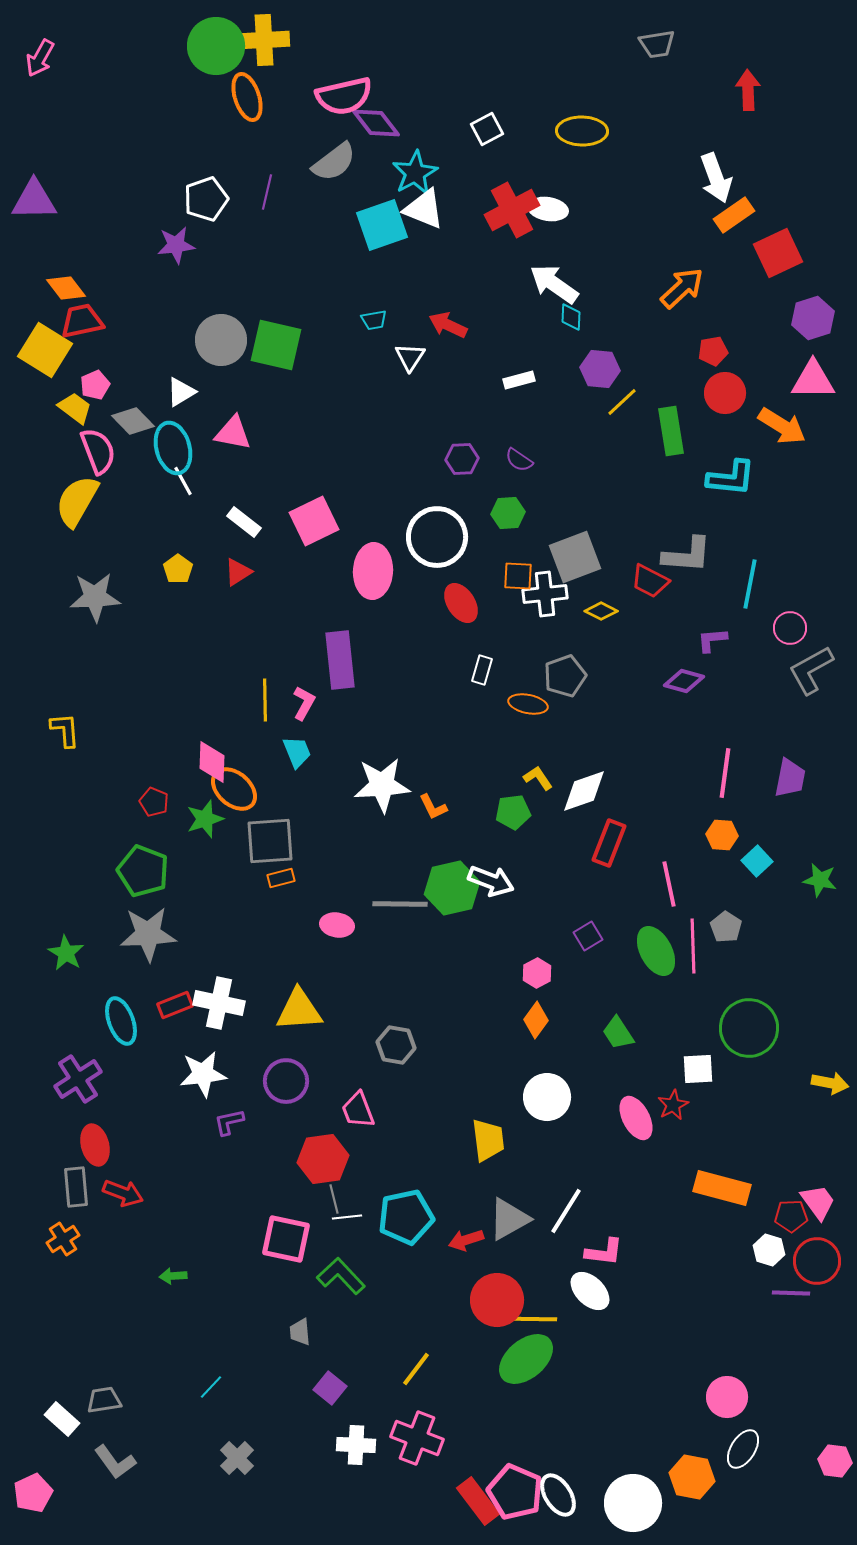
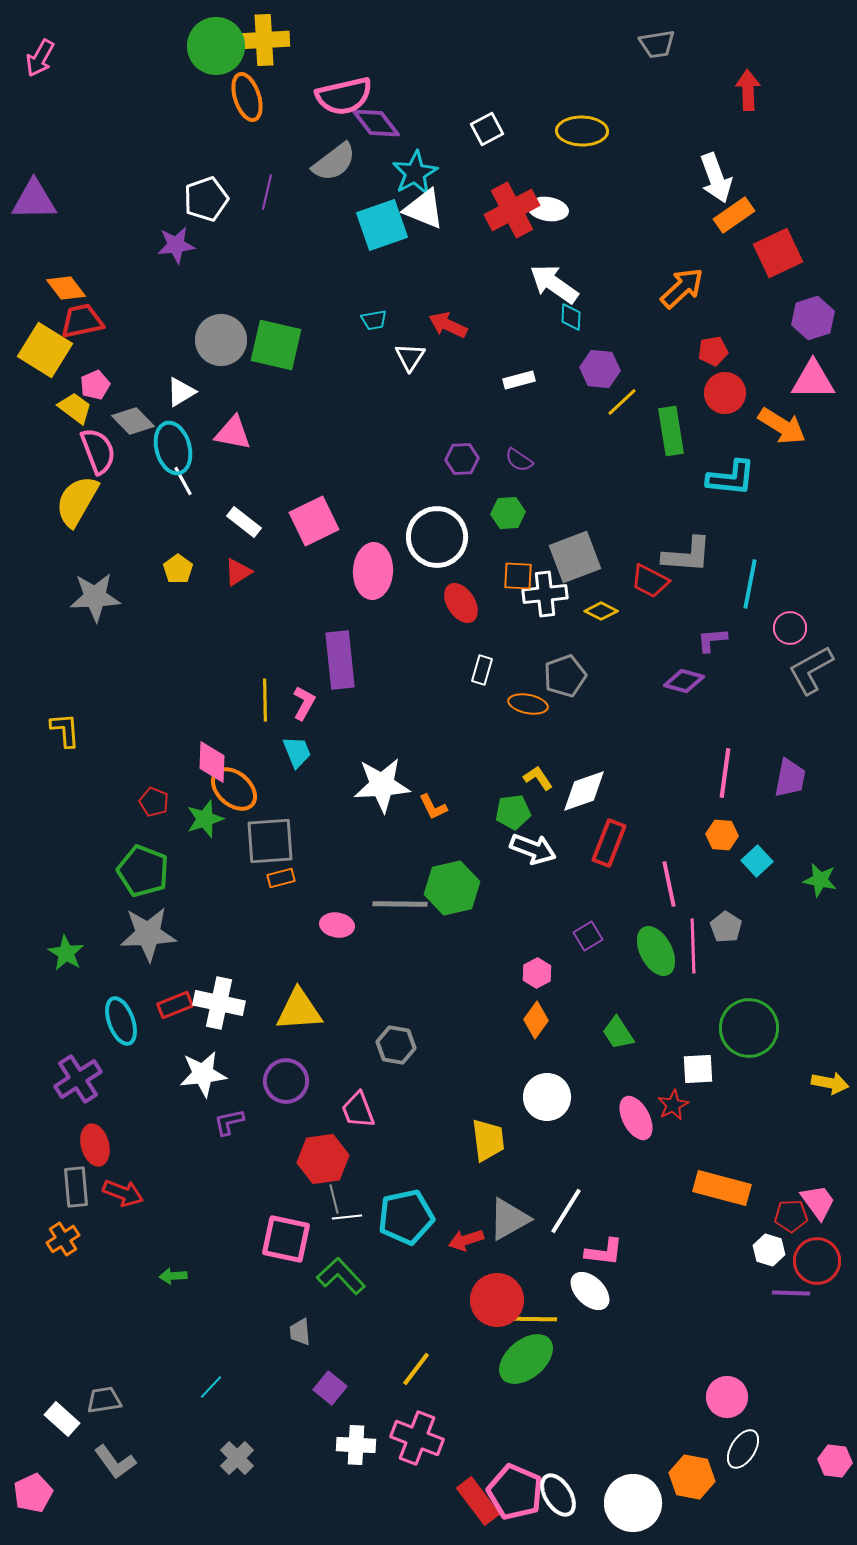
white arrow at (491, 881): moved 42 px right, 32 px up
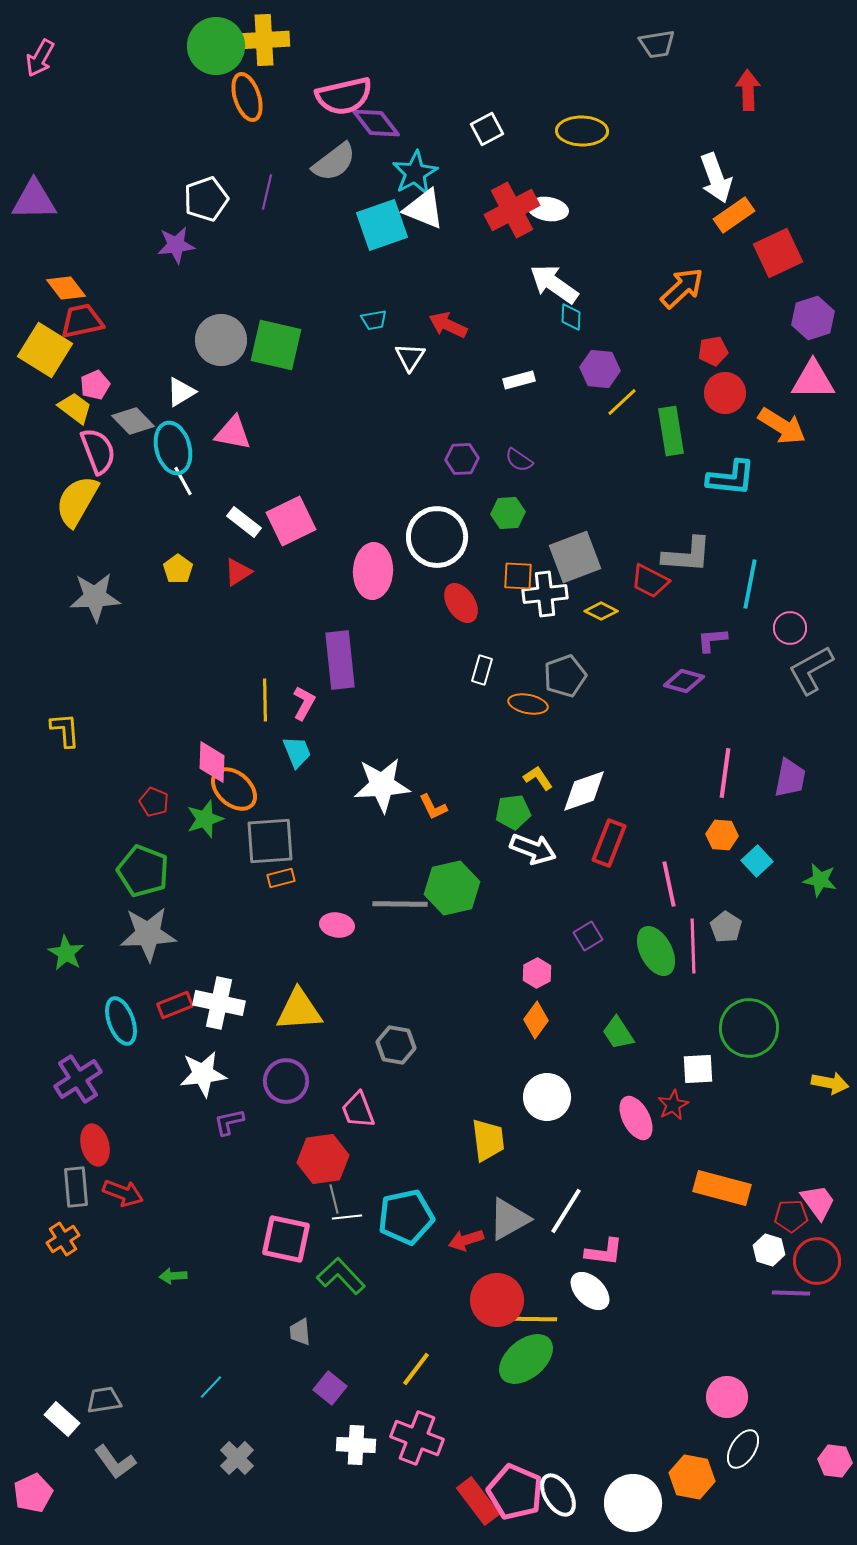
pink square at (314, 521): moved 23 px left
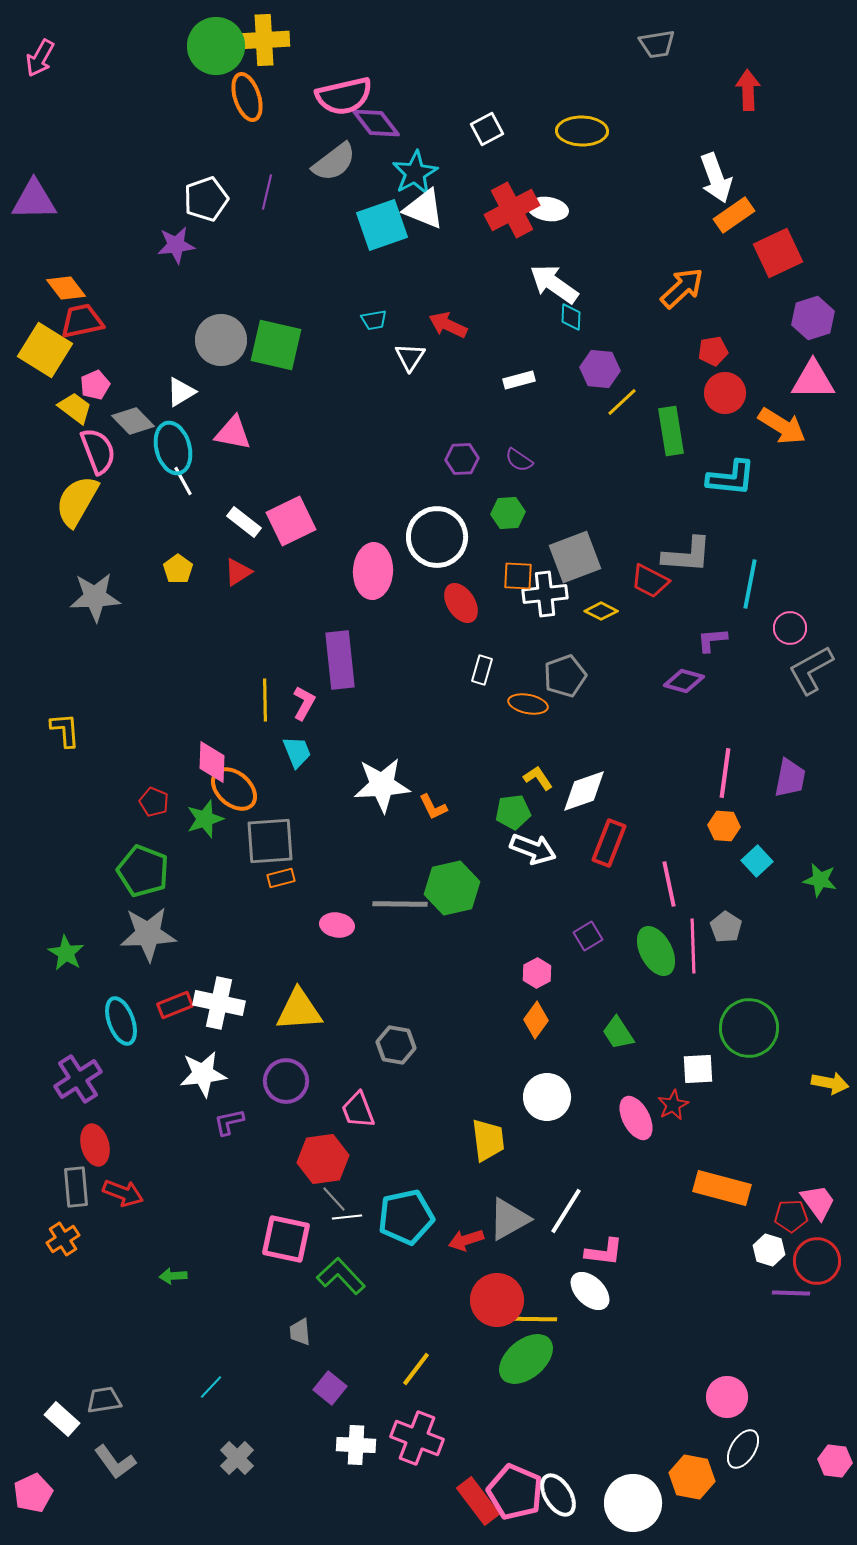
orange hexagon at (722, 835): moved 2 px right, 9 px up
gray line at (334, 1199): rotated 28 degrees counterclockwise
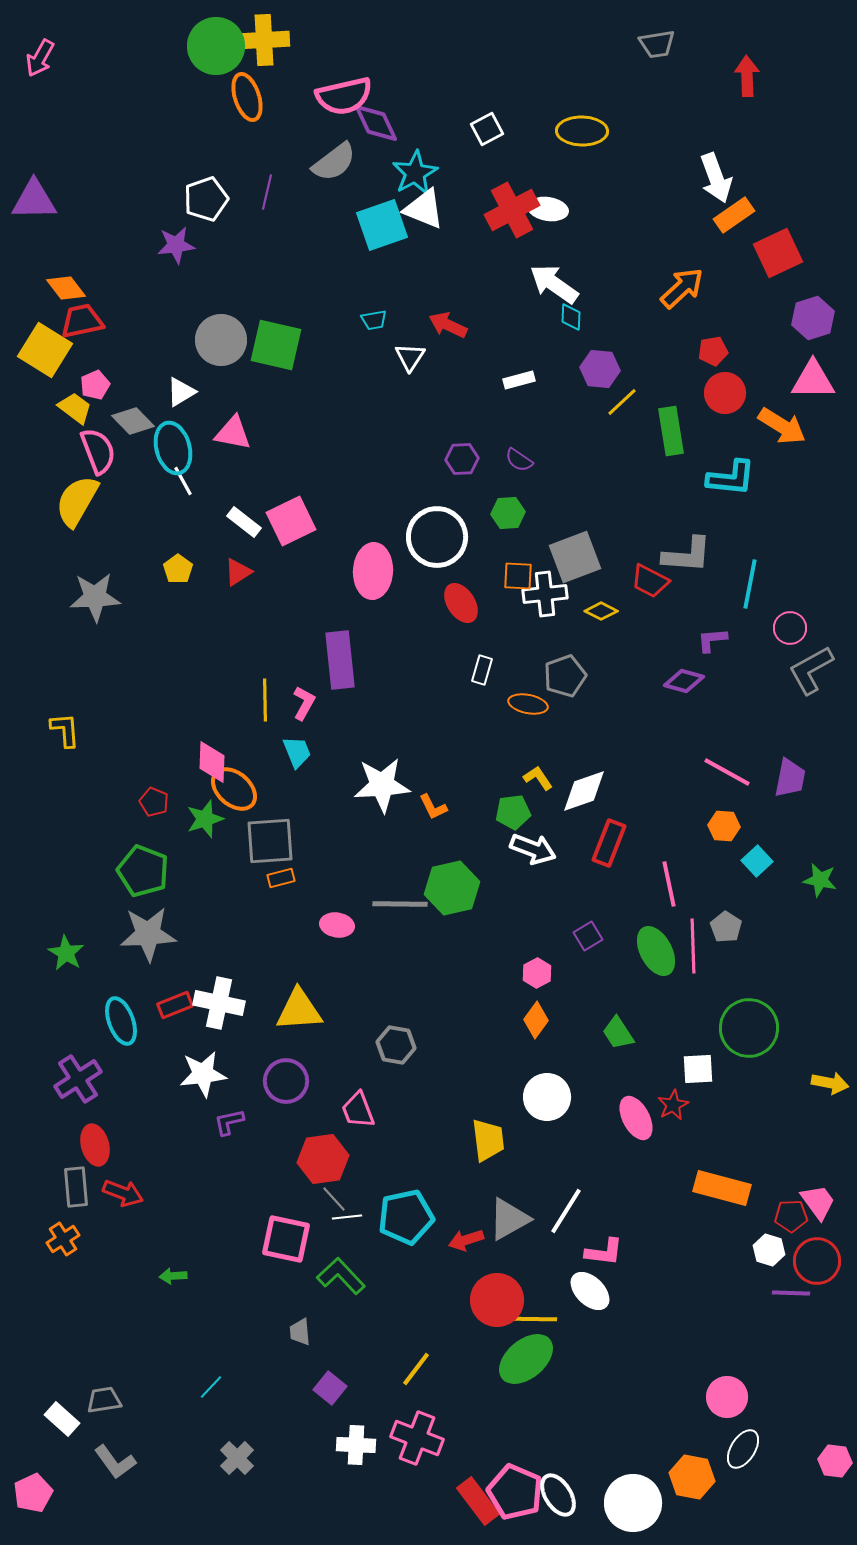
red arrow at (748, 90): moved 1 px left, 14 px up
purple diamond at (376, 123): rotated 12 degrees clockwise
pink line at (725, 773): moved 2 px right, 1 px up; rotated 69 degrees counterclockwise
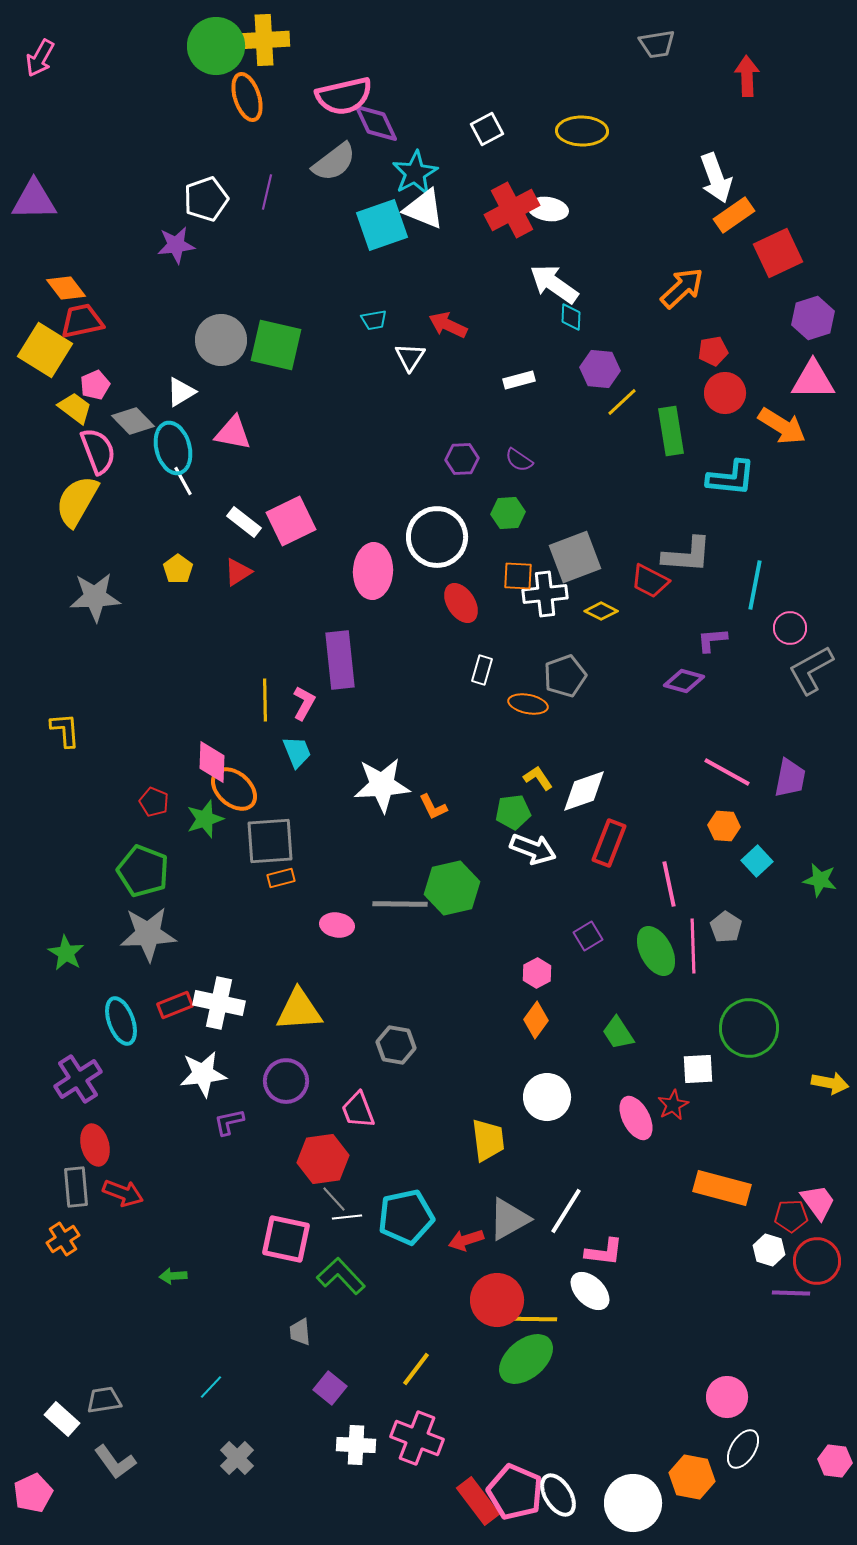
cyan line at (750, 584): moved 5 px right, 1 px down
